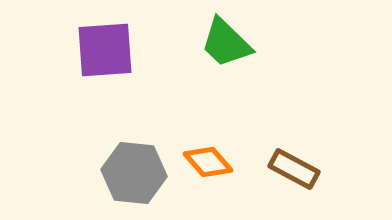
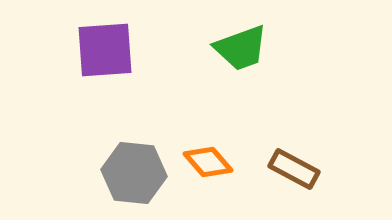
green trapezoid: moved 15 px right, 5 px down; rotated 64 degrees counterclockwise
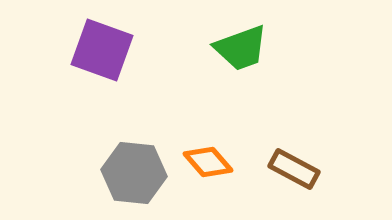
purple square: moved 3 px left; rotated 24 degrees clockwise
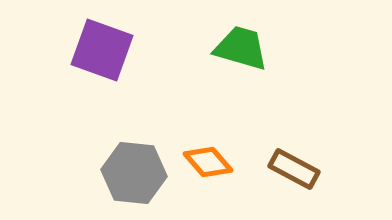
green trapezoid: rotated 144 degrees counterclockwise
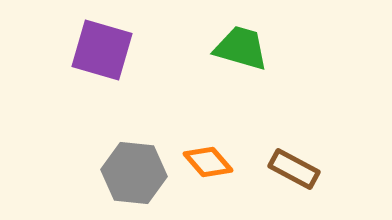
purple square: rotated 4 degrees counterclockwise
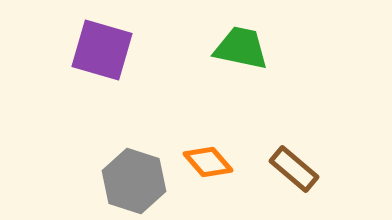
green trapezoid: rotated 4 degrees counterclockwise
brown rectangle: rotated 12 degrees clockwise
gray hexagon: moved 8 px down; rotated 12 degrees clockwise
